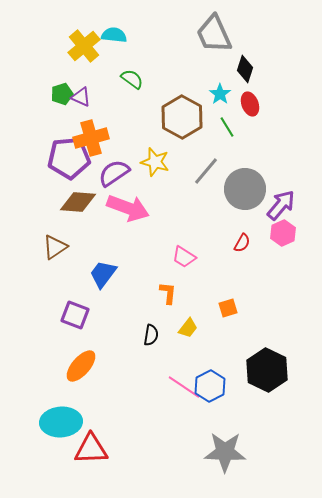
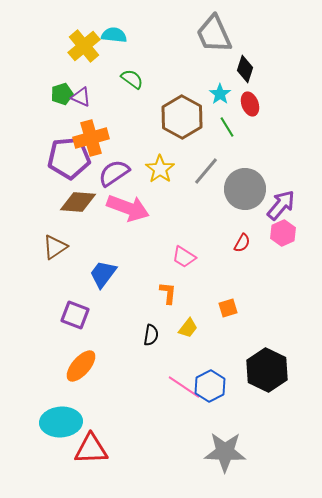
yellow star: moved 5 px right, 7 px down; rotated 20 degrees clockwise
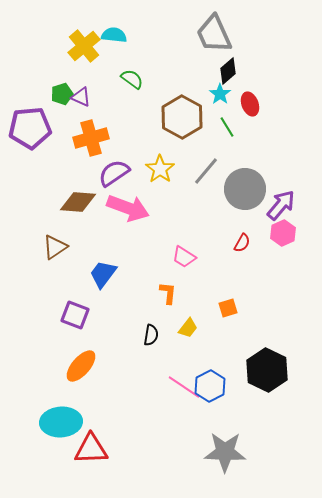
black diamond: moved 17 px left, 2 px down; rotated 32 degrees clockwise
purple pentagon: moved 39 px left, 30 px up
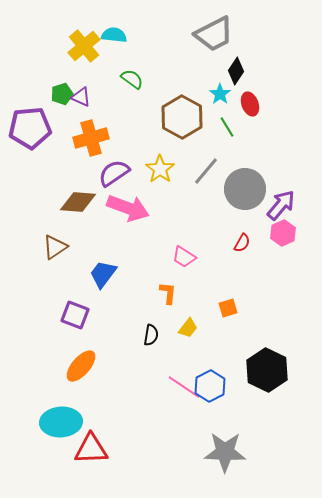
gray trapezoid: rotated 93 degrees counterclockwise
black diamond: moved 8 px right; rotated 16 degrees counterclockwise
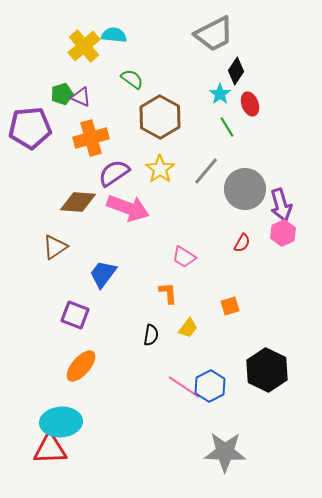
brown hexagon: moved 22 px left
purple arrow: rotated 124 degrees clockwise
orange L-shape: rotated 10 degrees counterclockwise
orange square: moved 2 px right, 2 px up
red triangle: moved 41 px left
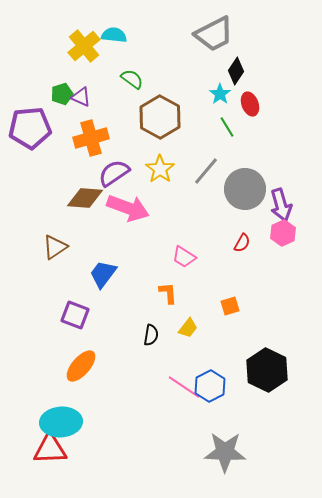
brown diamond: moved 7 px right, 4 px up
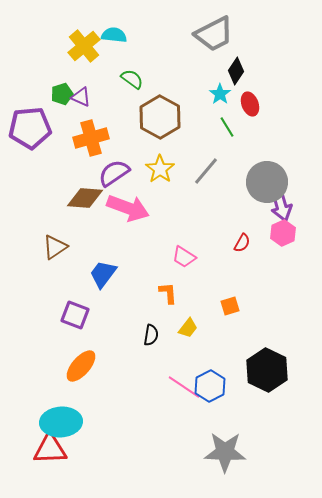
gray circle: moved 22 px right, 7 px up
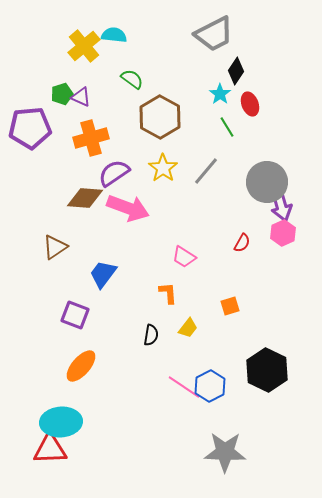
yellow star: moved 3 px right, 1 px up
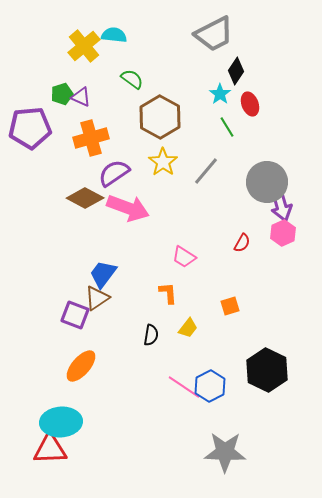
yellow star: moved 6 px up
brown diamond: rotated 24 degrees clockwise
brown triangle: moved 42 px right, 51 px down
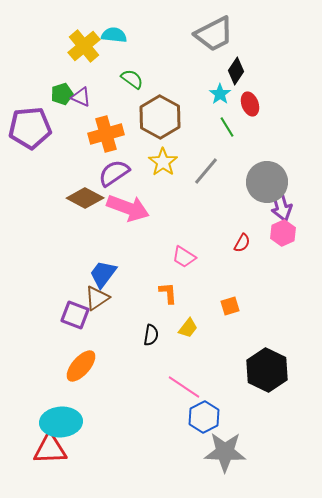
orange cross: moved 15 px right, 4 px up
blue hexagon: moved 6 px left, 31 px down
